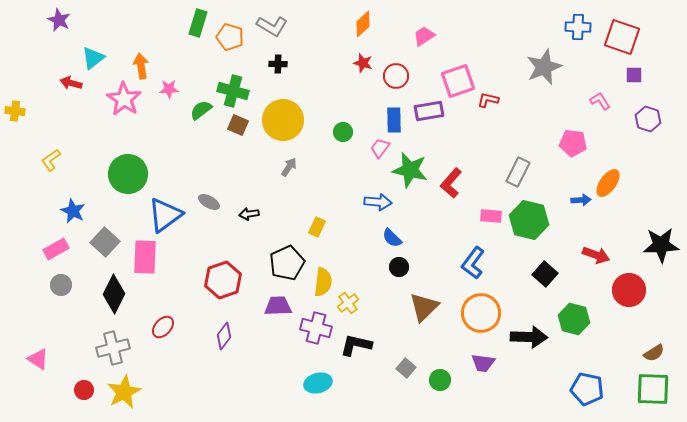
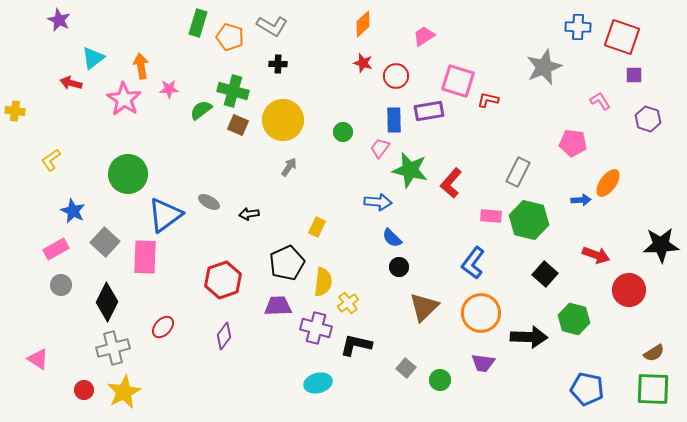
pink square at (458, 81): rotated 36 degrees clockwise
black diamond at (114, 294): moved 7 px left, 8 px down
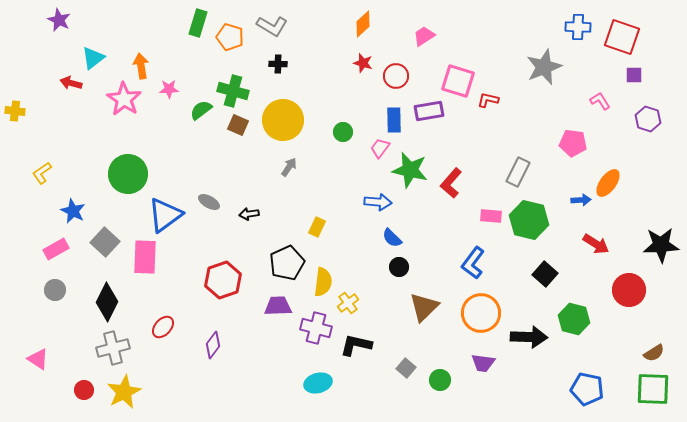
yellow L-shape at (51, 160): moved 9 px left, 13 px down
red arrow at (596, 255): moved 11 px up; rotated 12 degrees clockwise
gray circle at (61, 285): moved 6 px left, 5 px down
purple diamond at (224, 336): moved 11 px left, 9 px down
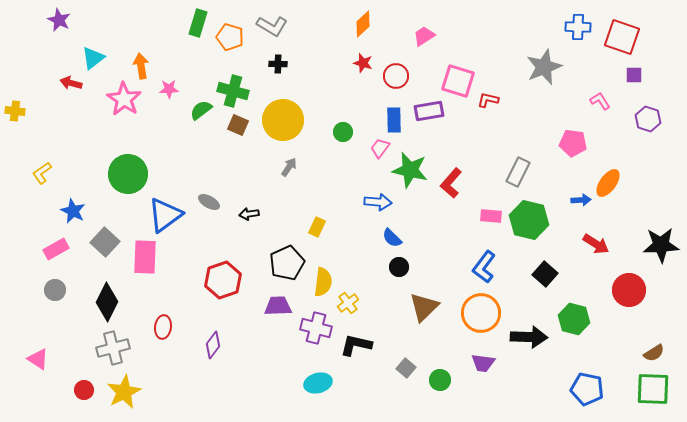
blue L-shape at (473, 263): moved 11 px right, 4 px down
red ellipse at (163, 327): rotated 35 degrees counterclockwise
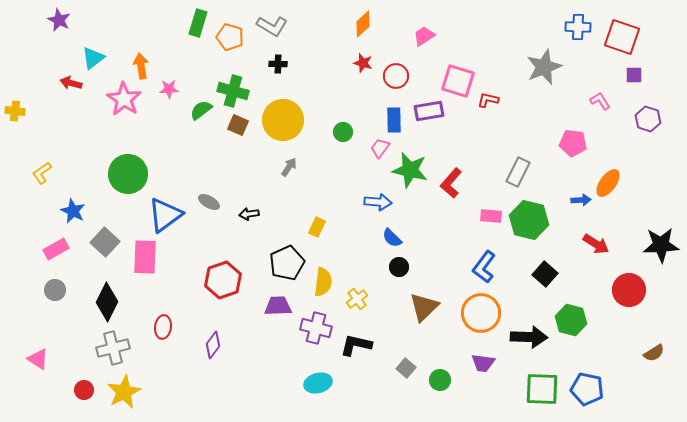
yellow cross at (348, 303): moved 9 px right, 4 px up
green hexagon at (574, 319): moved 3 px left, 1 px down
green square at (653, 389): moved 111 px left
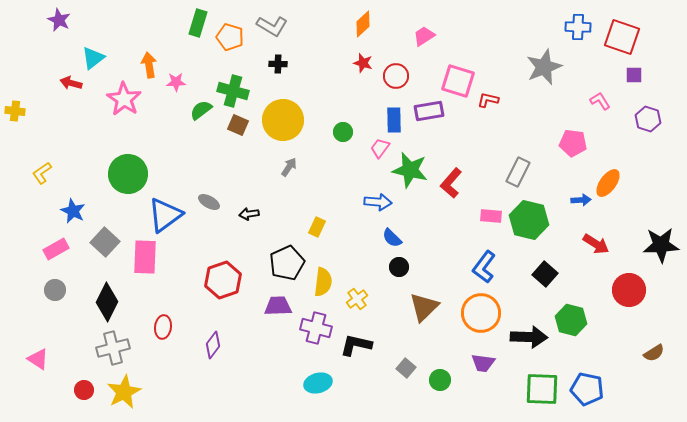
orange arrow at (141, 66): moved 8 px right, 1 px up
pink star at (169, 89): moved 7 px right, 7 px up
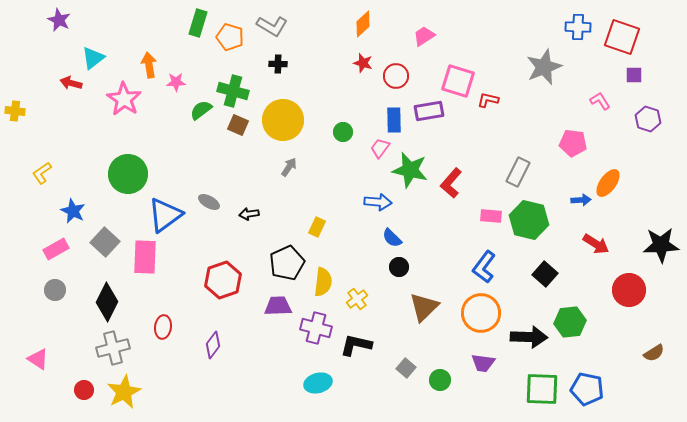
green hexagon at (571, 320): moved 1 px left, 2 px down; rotated 20 degrees counterclockwise
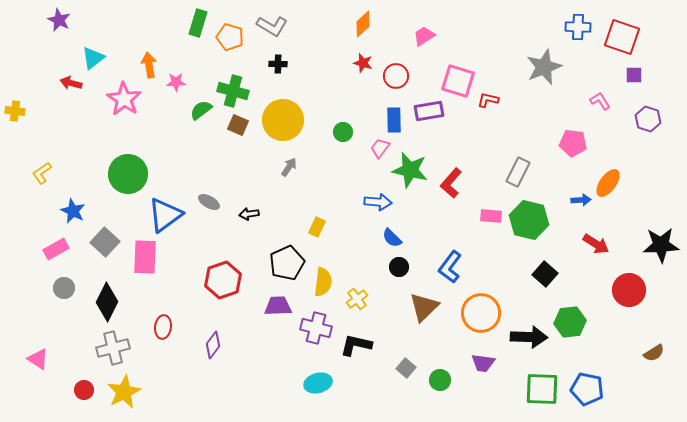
blue L-shape at (484, 267): moved 34 px left
gray circle at (55, 290): moved 9 px right, 2 px up
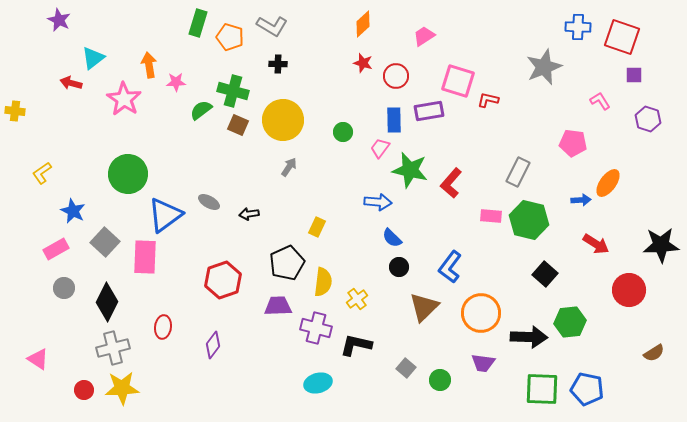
yellow star at (124, 392): moved 2 px left, 4 px up; rotated 24 degrees clockwise
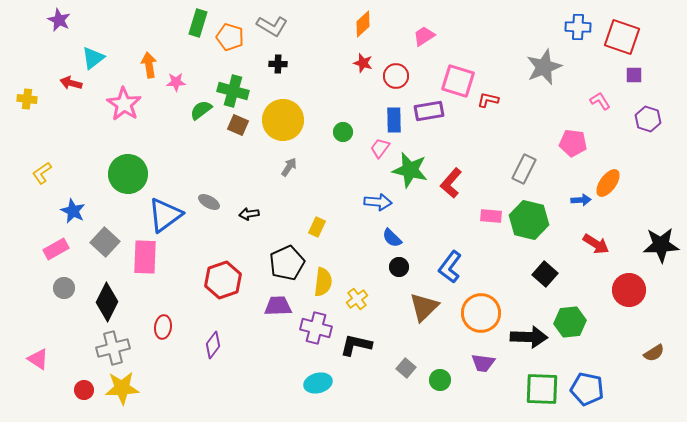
pink star at (124, 99): moved 5 px down
yellow cross at (15, 111): moved 12 px right, 12 px up
gray rectangle at (518, 172): moved 6 px right, 3 px up
